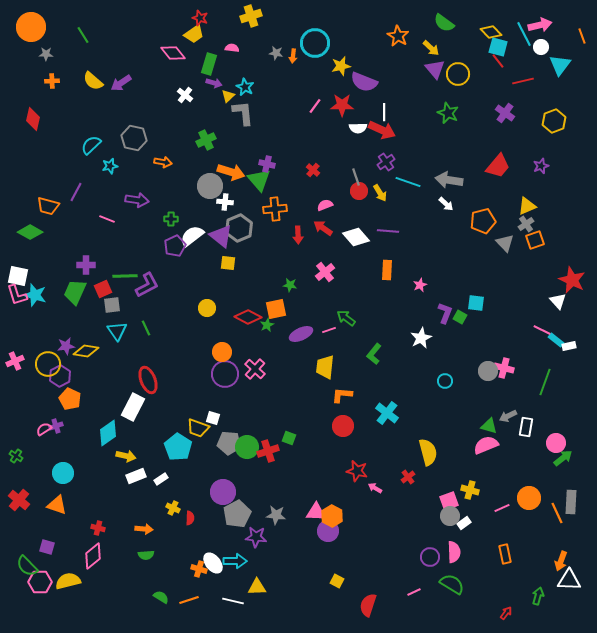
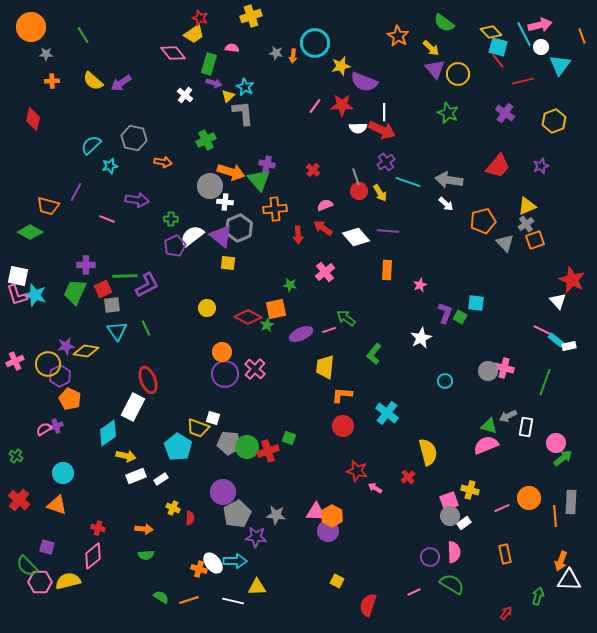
orange line at (557, 513): moved 2 px left, 3 px down; rotated 20 degrees clockwise
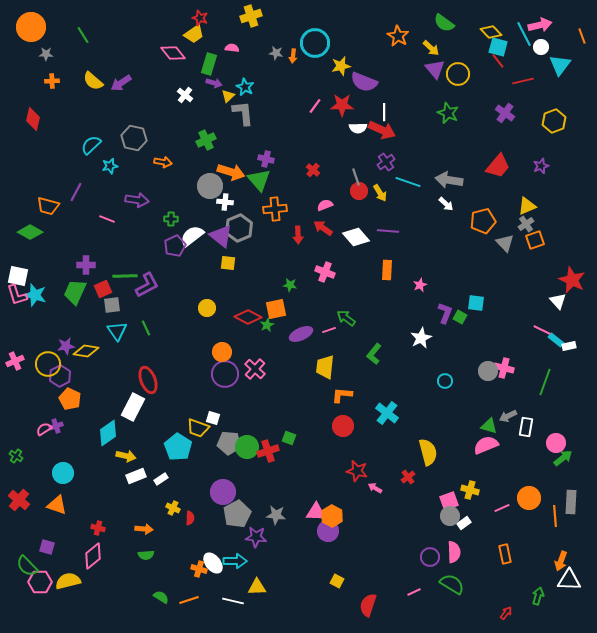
purple cross at (267, 164): moved 1 px left, 5 px up
pink cross at (325, 272): rotated 30 degrees counterclockwise
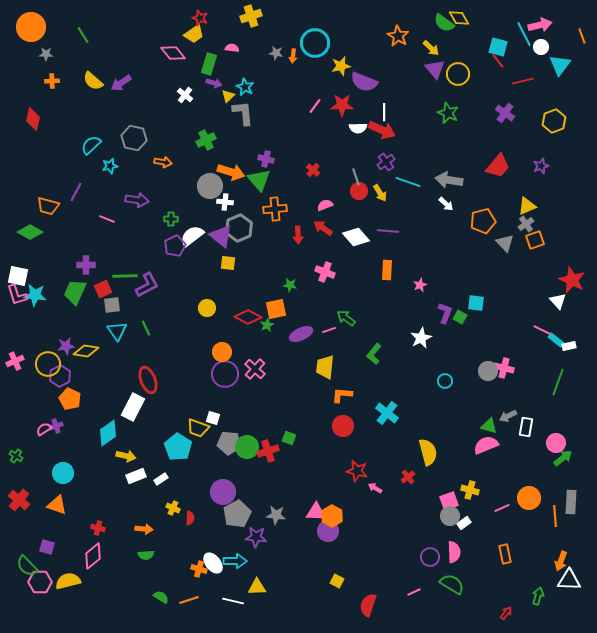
yellow diamond at (491, 32): moved 32 px left, 14 px up; rotated 15 degrees clockwise
cyan star at (35, 295): rotated 10 degrees counterclockwise
green line at (545, 382): moved 13 px right
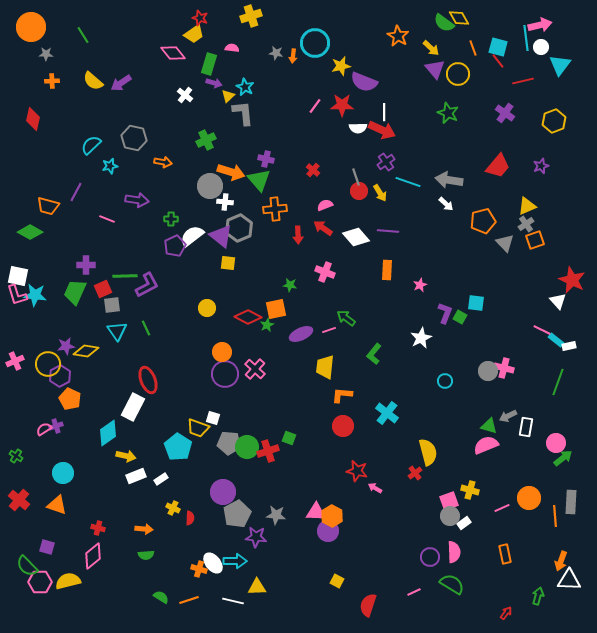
cyan line at (524, 34): moved 2 px right, 4 px down; rotated 20 degrees clockwise
orange line at (582, 36): moved 109 px left, 12 px down
red cross at (408, 477): moved 7 px right, 4 px up
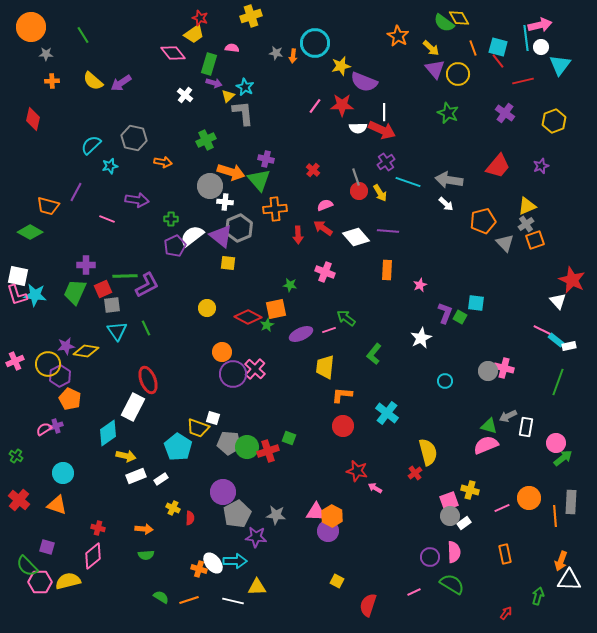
purple circle at (225, 374): moved 8 px right
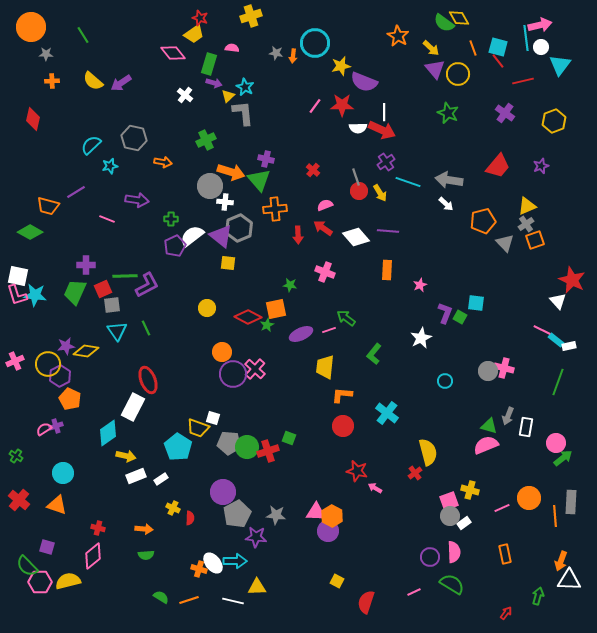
purple line at (76, 192): rotated 30 degrees clockwise
gray arrow at (508, 416): rotated 42 degrees counterclockwise
red semicircle at (368, 605): moved 2 px left, 3 px up
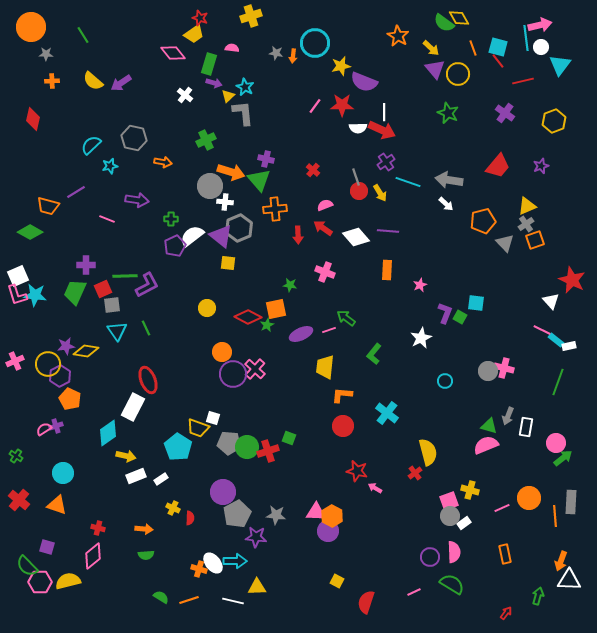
white square at (18, 276): rotated 35 degrees counterclockwise
white triangle at (558, 301): moved 7 px left
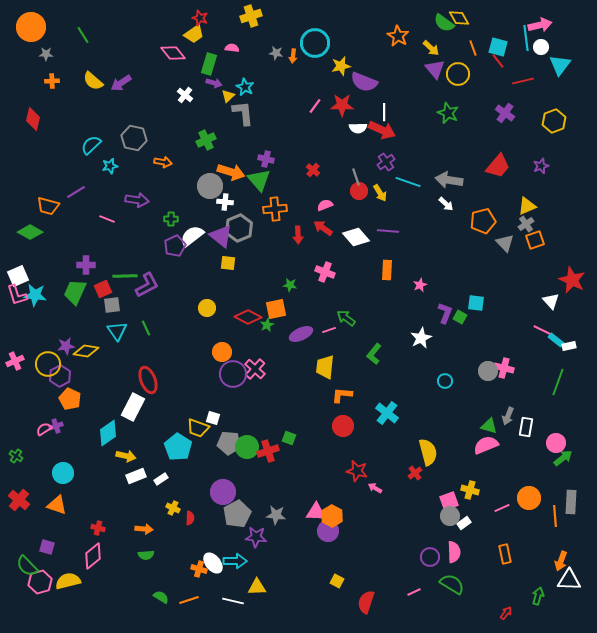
pink hexagon at (40, 582): rotated 15 degrees counterclockwise
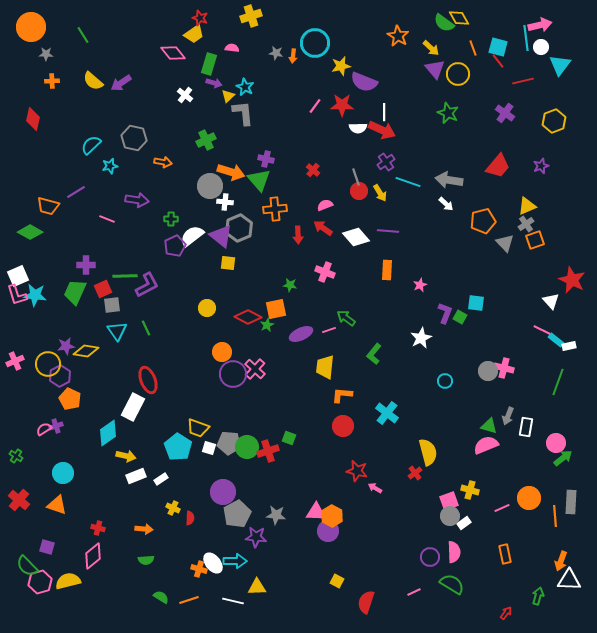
white square at (213, 418): moved 4 px left, 30 px down
green semicircle at (146, 555): moved 5 px down
